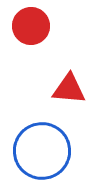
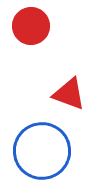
red triangle: moved 5 px down; rotated 15 degrees clockwise
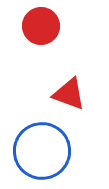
red circle: moved 10 px right
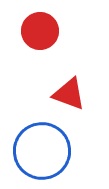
red circle: moved 1 px left, 5 px down
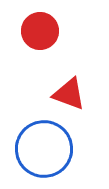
blue circle: moved 2 px right, 2 px up
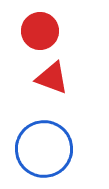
red triangle: moved 17 px left, 16 px up
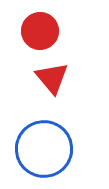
red triangle: rotated 30 degrees clockwise
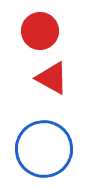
red triangle: rotated 21 degrees counterclockwise
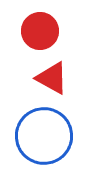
blue circle: moved 13 px up
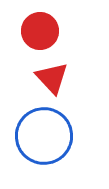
red triangle: rotated 18 degrees clockwise
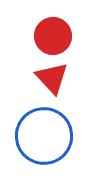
red circle: moved 13 px right, 5 px down
